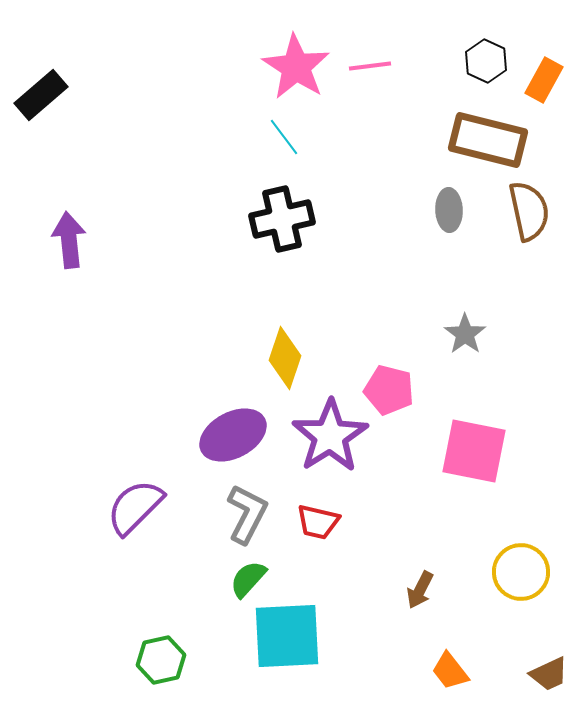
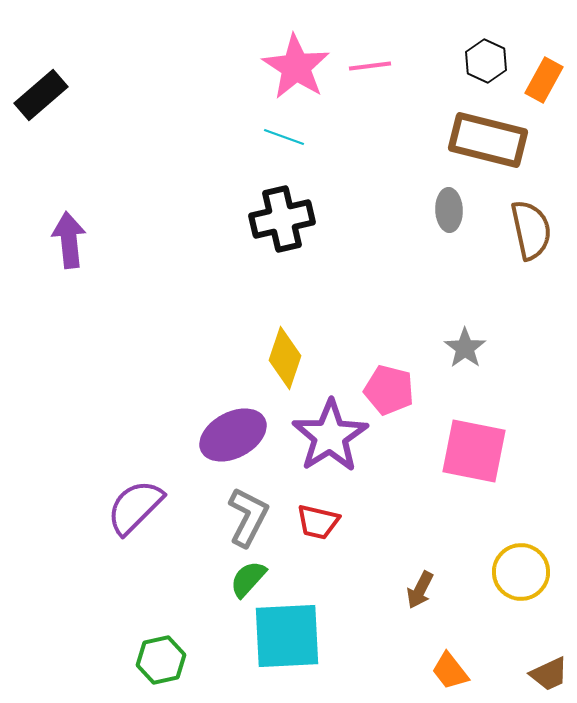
cyan line: rotated 33 degrees counterclockwise
brown semicircle: moved 2 px right, 19 px down
gray star: moved 14 px down
gray L-shape: moved 1 px right, 3 px down
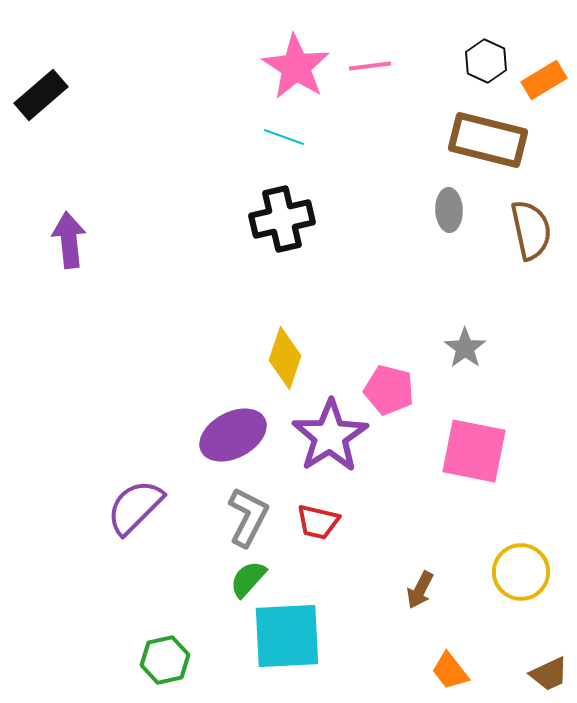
orange rectangle: rotated 30 degrees clockwise
green hexagon: moved 4 px right
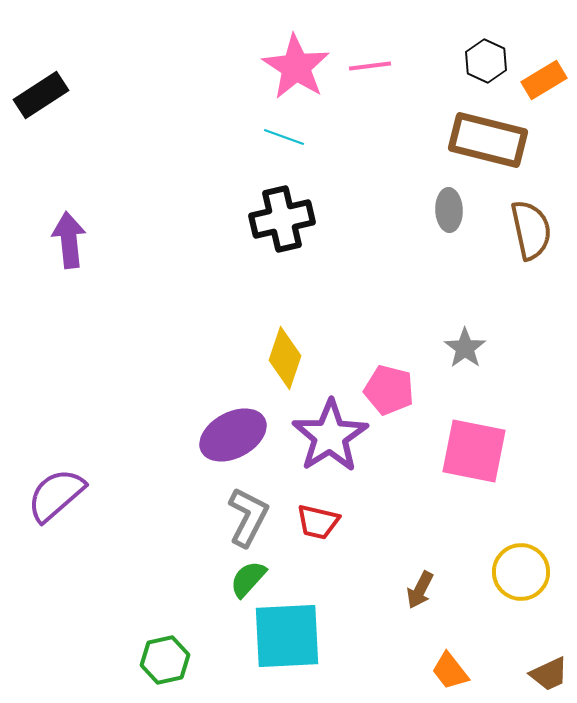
black rectangle: rotated 8 degrees clockwise
purple semicircle: moved 79 px left, 12 px up; rotated 4 degrees clockwise
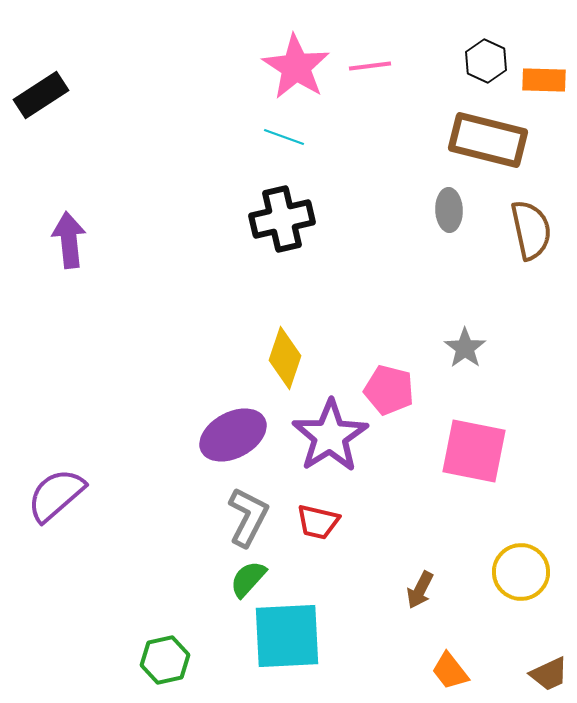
orange rectangle: rotated 33 degrees clockwise
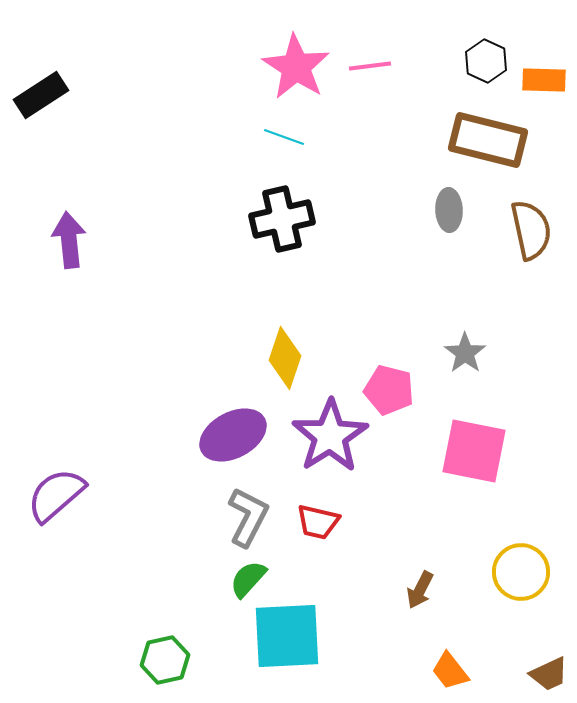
gray star: moved 5 px down
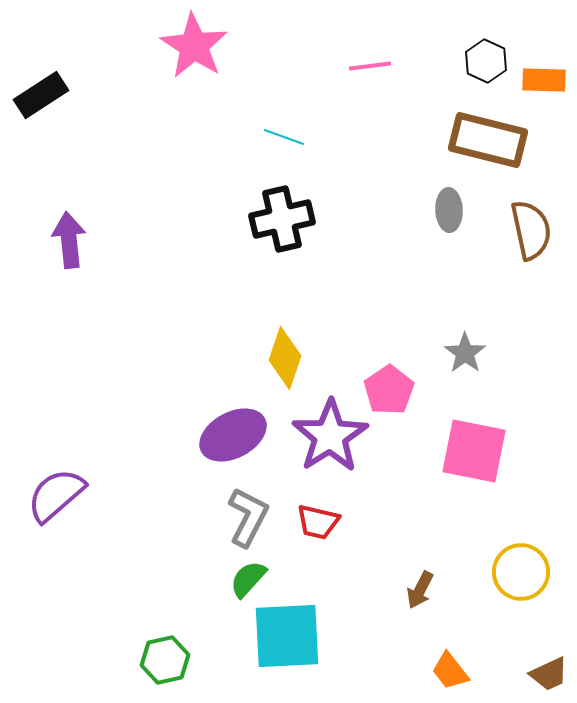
pink star: moved 102 px left, 21 px up
pink pentagon: rotated 24 degrees clockwise
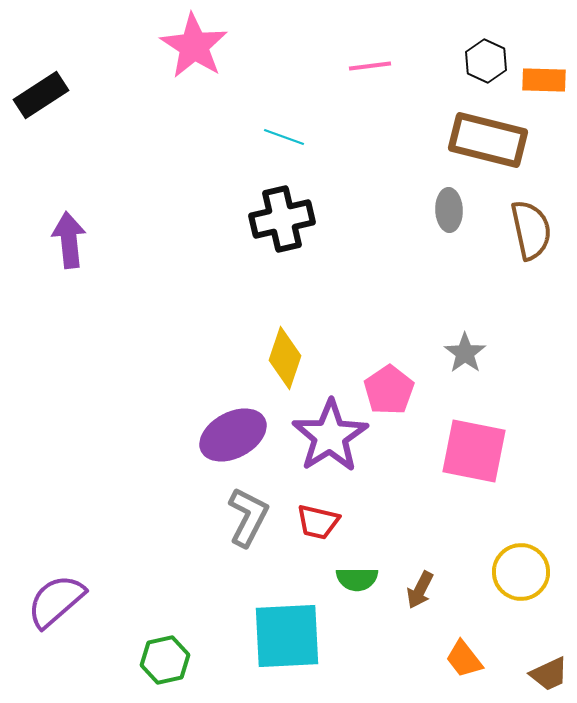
purple semicircle: moved 106 px down
green semicircle: moved 109 px right; rotated 132 degrees counterclockwise
orange trapezoid: moved 14 px right, 12 px up
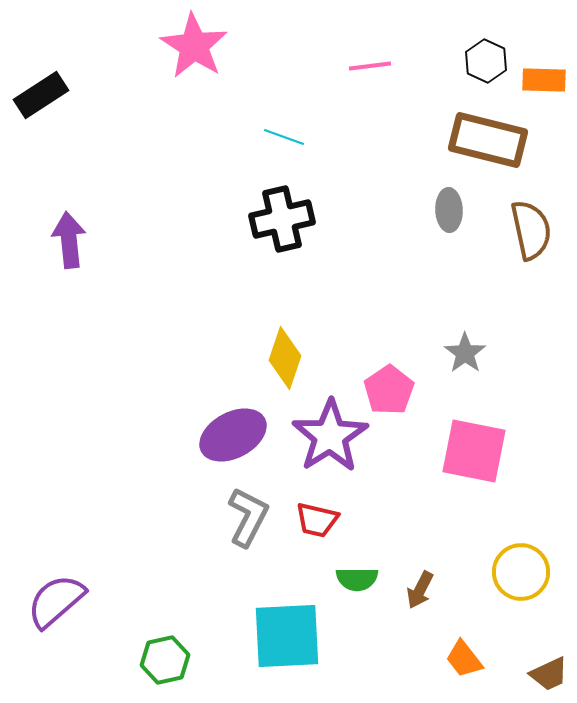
red trapezoid: moved 1 px left, 2 px up
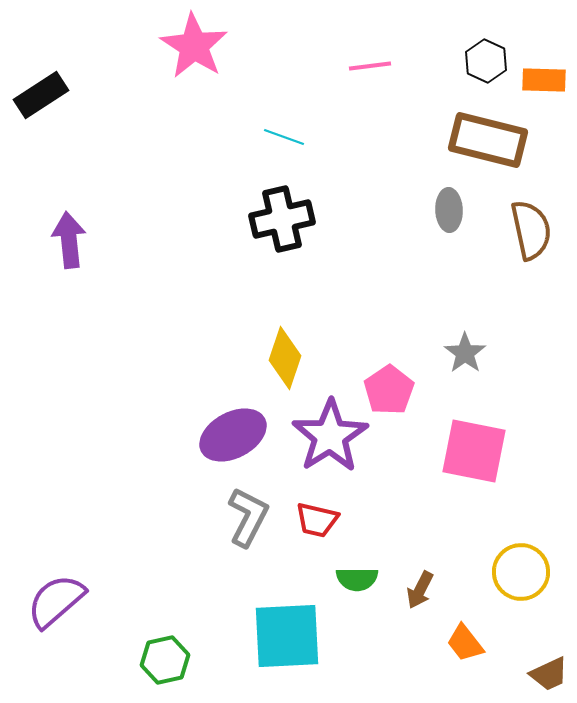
orange trapezoid: moved 1 px right, 16 px up
